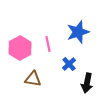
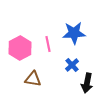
blue star: moved 4 px left, 1 px down; rotated 15 degrees clockwise
blue cross: moved 3 px right, 1 px down
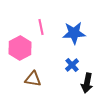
pink line: moved 7 px left, 17 px up
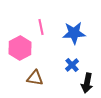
brown triangle: moved 2 px right, 1 px up
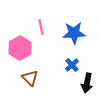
brown triangle: moved 5 px left; rotated 36 degrees clockwise
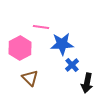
pink line: rotated 70 degrees counterclockwise
blue star: moved 12 px left, 11 px down
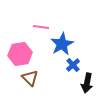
blue star: rotated 25 degrees counterclockwise
pink hexagon: moved 6 px down; rotated 20 degrees clockwise
blue cross: moved 1 px right
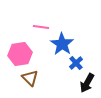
blue star: rotated 10 degrees counterclockwise
blue cross: moved 3 px right, 2 px up
black arrow: rotated 18 degrees clockwise
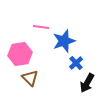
blue star: moved 2 px right, 3 px up; rotated 20 degrees clockwise
